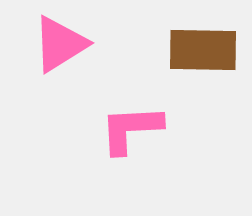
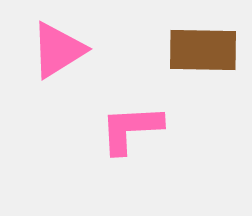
pink triangle: moved 2 px left, 6 px down
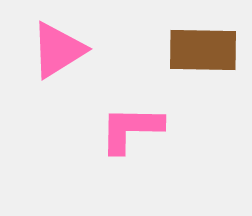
pink L-shape: rotated 4 degrees clockwise
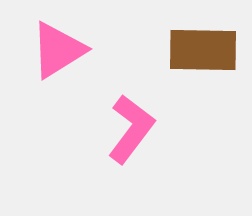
pink L-shape: rotated 126 degrees clockwise
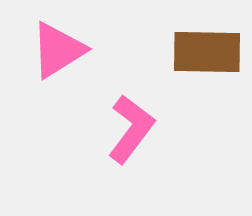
brown rectangle: moved 4 px right, 2 px down
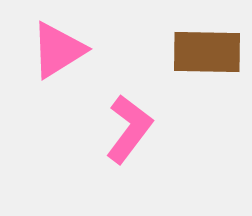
pink L-shape: moved 2 px left
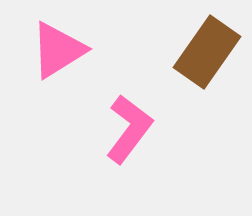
brown rectangle: rotated 56 degrees counterclockwise
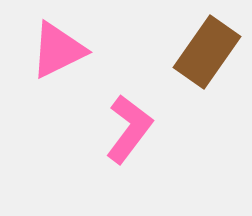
pink triangle: rotated 6 degrees clockwise
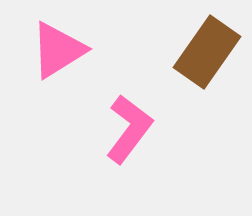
pink triangle: rotated 6 degrees counterclockwise
